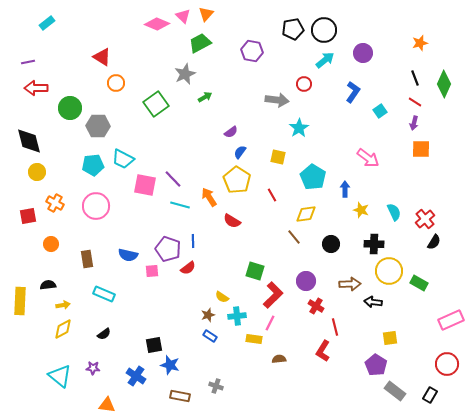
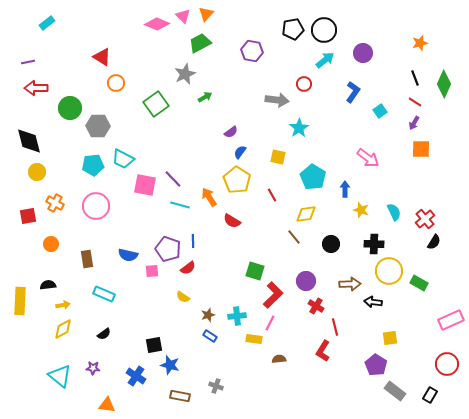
purple arrow at (414, 123): rotated 16 degrees clockwise
yellow semicircle at (222, 297): moved 39 px left
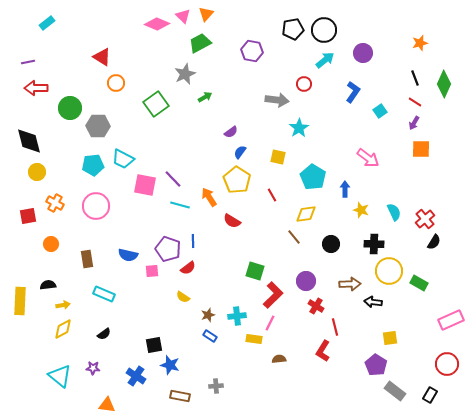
gray cross at (216, 386): rotated 24 degrees counterclockwise
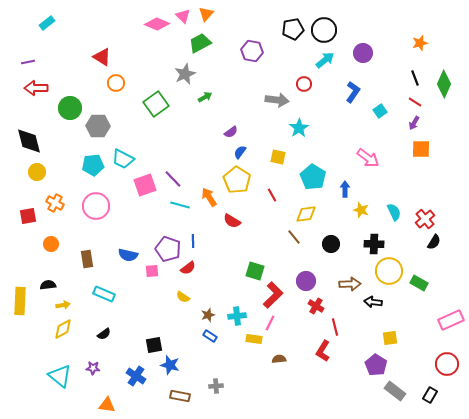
pink square at (145, 185): rotated 30 degrees counterclockwise
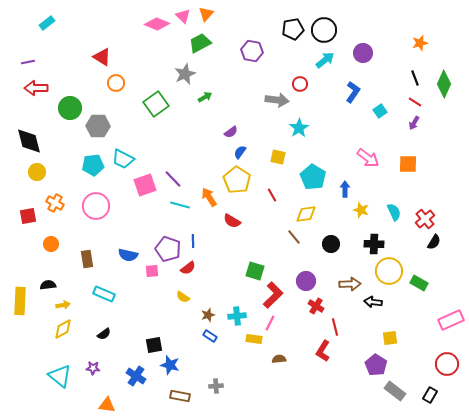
red circle at (304, 84): moved 4 px left
orange square at (421, 149): moved 13 px left, 15 px down
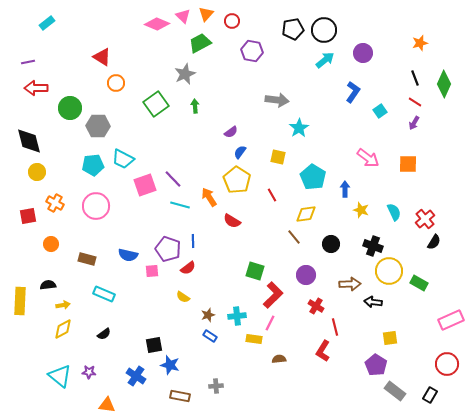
red circle at (300, 84): moved 68 px left, 63 px up
green arrow at (205, 97): moved 10 px left, 9 px down; rotated 64 degrees counterclockwise
black cross at (374, 244): moved 1 px left, 2 px down; rotated 18 degrees clockwise
brown rectangle at (87, 259): rotated 66 degrees counterclockwise
purple circle at (306, 281): moved 6 px up
purple star at (93, 368): moved 4 px left, 4 px down
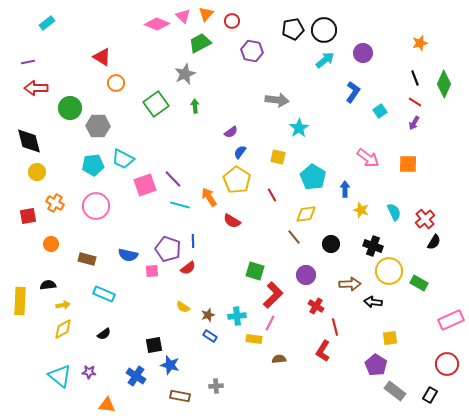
yellow semicircle at (183, 297): moved 10 px down
